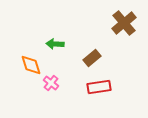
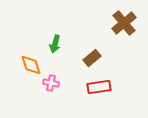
green arrow: rotated 78 degrees counterclockwise
pink cross: rotated 28 degrees counterclockwise
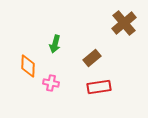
orange diamond: moved 3 px left, 1 px down; rotated 20 degrees clockwise
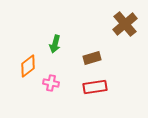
brown cross: moved 1 px right, 1 px down
brown rectangle: rotated 24 degrees clockwise
orange diamond: rotated 50 degrees clockwise
red rectangle: moved 4 px left
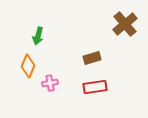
green arrow: moved 17 px left, 8 px up
orange diamond: rotated 30 degrees counterclockwise
pink cross: moved 1 px left; rotated 21 degrees counterclockwise
